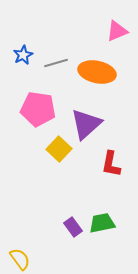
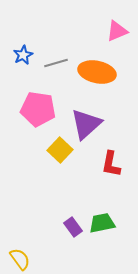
yellow square: moved 1 px right, 1 px down
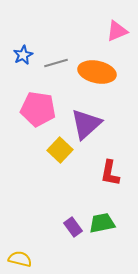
red L-shape: moved 1 px left, 9 px down
yellow semicircle: rotated 40 degrees counterclockwise
